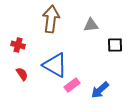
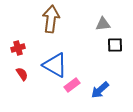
gray triangle: moved 12 px right, 1 px up
red cross: moved 3 px down; rotated 32 degrees counterclockwise
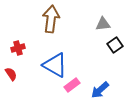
black square: rotated 35 degrees counterclockwise
red semicircle: moved 11 px left
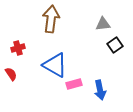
pink rectangle: moved 2 px right, 1 px up; rotated 21 degrees clockwise
blue arrow: rotated 60 degrees counterclockwise
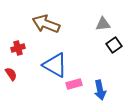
brown arrow: moved 5 px left, 5 px down; rotated 76 degrees counterclockwise
black square: moved 1 px left
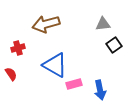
brown arrow: rotated 36 degrees counterclockwise
